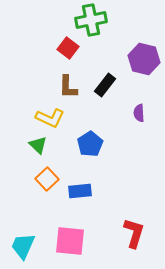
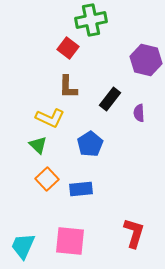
purple hexagon: moved 2 px right, 1 px down
black rectangle: moved 5 px right, 14 px down
blue rectangle: moved 1 px right, 2 px up
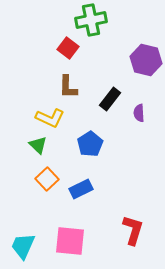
blue rectangle: rotated 20 degrees counterclockwise
red L-shape: moved 1 px left, 3 px up
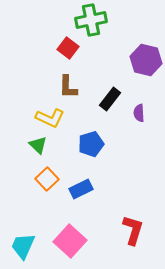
blue pentagon: moved 1 px right; rotated 15 degrees clockwise
pink square: rotated 36 degrees clockwise
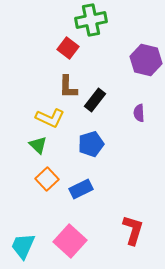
black rectangle: moved 15 px left, 1 px down
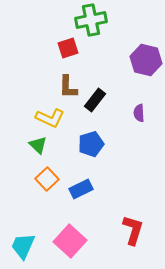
red square: rotated 35 degrees clockwise
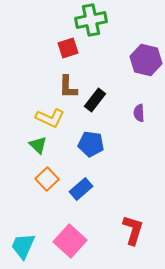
blue pentagon: rotated 25 degrees clockwise
blue rectangle: rotated 15 degrees counterclockwise
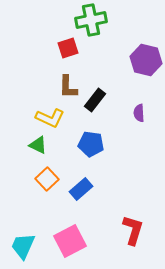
green triangle: rotated 18 degrees counterclockwise
pink square: rotated 20 degrees clockwise
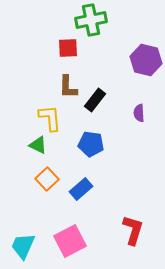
red square: rotated 15 degrees clockwise
yellow L-shape: rotated 120 degrees counterclockwise
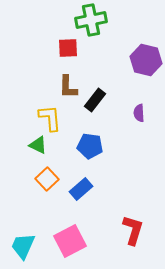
blue pentagon: moved 1 px left, 2 px down
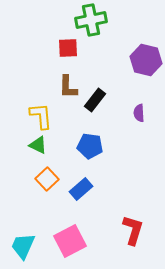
yellow L-shape: moved 9 px left, 2 px up
